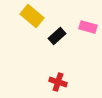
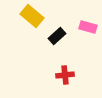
red cross: moved 7 px right, 7 px up; rotated 24 degrees counterclockwise
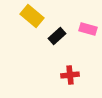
pink rectangle: moved 2 px down
red cross: moved 5 px right
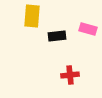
yellow rectangle: rotated 55 degrees clockwise
black rectangle: rotated 36 degrees clockwise
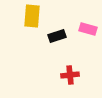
black rectangle: rotated 12 degrees counterclockwise
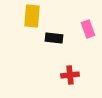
pink rectangle: rotated 54 degrees clockwise
black rectangle: moved 3 px left, 2 px down; rotated 24 degrees clockwise
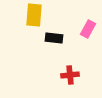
yellow rectangle: moved 2 px right, 1 px up
pink rectangle: rotated 48 degrees clockwise
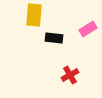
pink rectangle: rotated 30 degrees clockwise
red cross: rotated 24 degrees counterclockwise
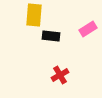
black rectangle: moved 3 px left, 2 px up
red cross: moved 10 px left
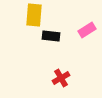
pink rectangle: moved 1 px left, 1 px down
red cross: moved 1 px right, 3 px down
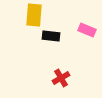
pink rectangle: rotated 54 degrees clockwise
